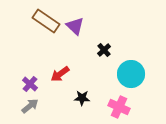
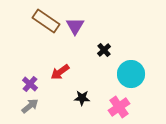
purple triangle: rotated 18 degrees clockwise
red arrow: moved 2 px up
pink cross: rotated 30 degrees clockwise
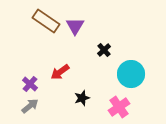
black star: rotated 21 degrees counterclockwise
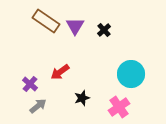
black cross: moved 20 px up
gray arrow: moved 8 px right
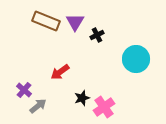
brown rectangle: rotated 12 degrees counterclockwise
purple triangle: moved 4 px up
black cross: moved 7 px left, 5 px down; rotated 16 degrees clockwise
cyan circle: moved 5 px right, 15 px up
purple cross: moved 6 px left, 6 px down
pink cross: moved 15 px left
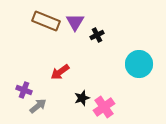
cyan circle: moved 3 px right, 5 px down
purple cross: rotated 21 degrees counterclockwise
